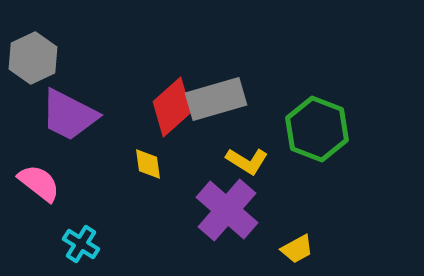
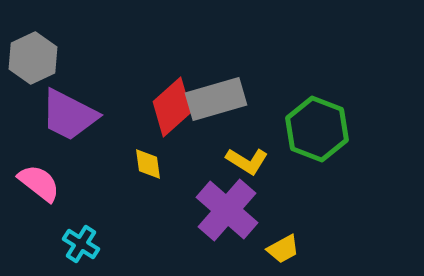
yellow trapezoid: moved 14 px left
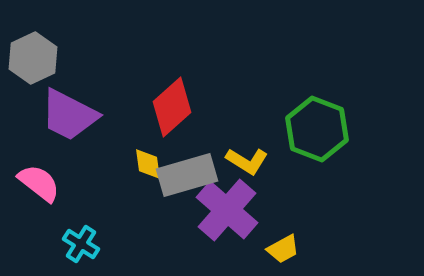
gray rectangle: moved 29 px left, 76 px down
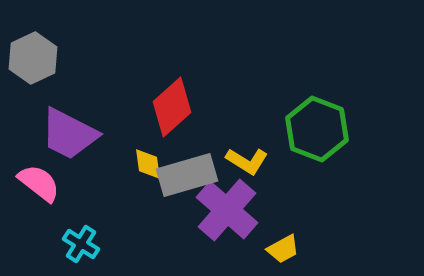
purple trapezoid: moved 19 px down
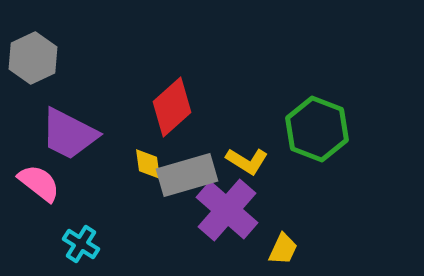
yellow trapezoid: rotated 36 degrees counterclockwise
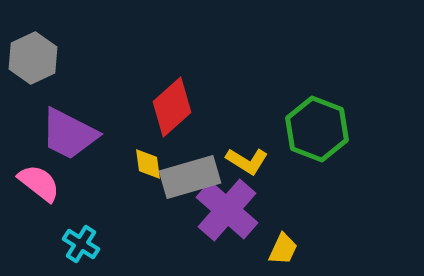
gray rectangle: moved 3 px right, 2 px down
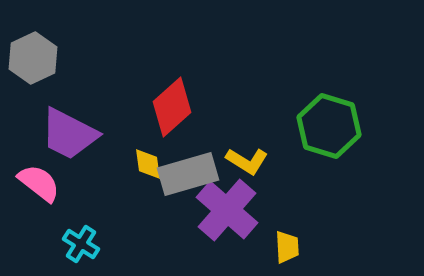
green hexagon: moved 12 px right, 3 px up; rotated 4 degrees counterclockwise
gray rectangle: moved 2 px left, 3 px up
yellow trapezoid: moved 4 px right, 2 px up; rotated 28 degrees counterclockwise
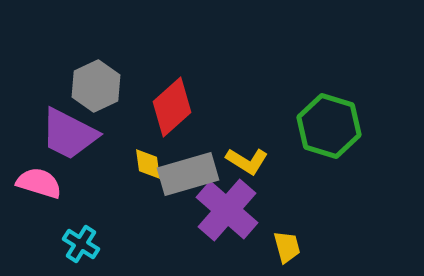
gray hexagon: moved 63 px right, 28 px down
pink semicircle: rotated 21 degrees counterclockwise
yellow trapezoid: rotated 12 degrees counterclockwise
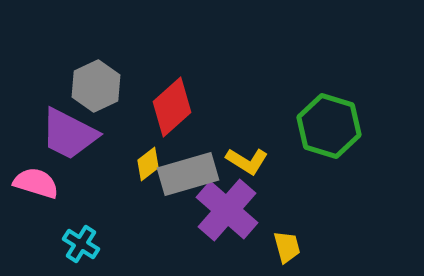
yellow diamond: rotated 60 degrees clockwise
pink semicircle: moved 3 px left
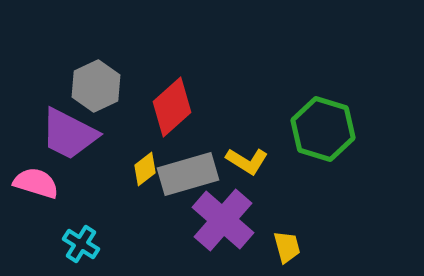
green hexagon: moved 6 px left, 3 px down
yellow diamond: moved 3 px left, 5 px down
purple cross: moved 4 px left, 10 px down
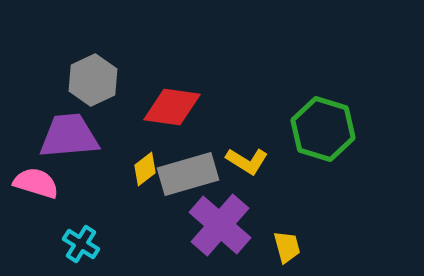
gray hexagon: moved 3 px left, 6 px up
red diamond: rotated 50 degrees clockwise
purple trapezoid: moved 2 px down; rotated 148 degrees clockwise
purple cross: moved 3 px left, 5 px down
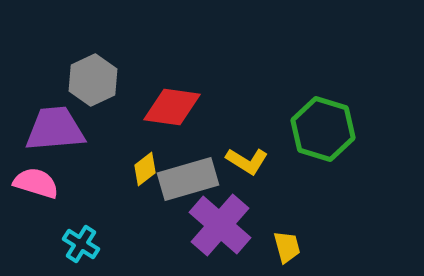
purple trapezoid: moved 14 px left, 7 px up
gray rectangle: moved 5 px down
